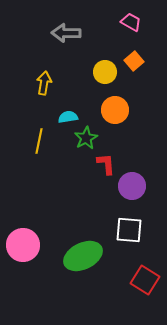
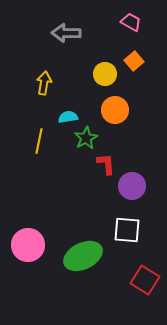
yellow circle: moved 2 px down
white square: moved 2 px left
pink circle: moved 5 px right
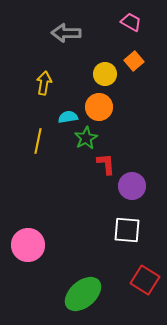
orange circle: moved 16 px left, 3 px up
yellow line: moved 1 px left
green ellipse: moved 38 px down; rotated 15 degrees counterclockwise
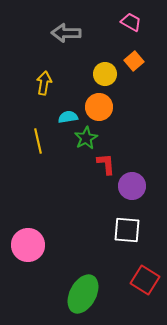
yellow line: rotated 25 degrees counterclockwise
green ellipse: rotated 21 degrees counterclockwise
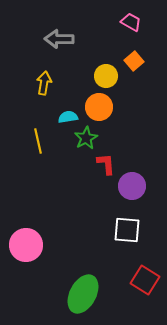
gray arrow: moved 7 px left, 6 px down
yellow circle: moved 1 px right, 2 px down
pink circle: moved 2 px left
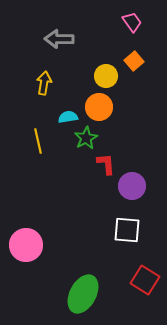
pink trapezoid: moved 1 px right; rotated 25 degrees clockwise
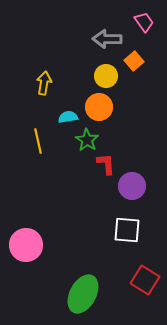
pink trapezoid: moved 12 px right
gray arrow: moved 48 px right
green star: moved 1 px right, 2 px down; rotated 10 degrees counterclockwise
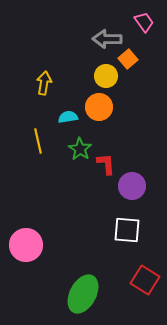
orange square: moved 6 px left, 2 px up
green star: moved 7 px left, 9 px down
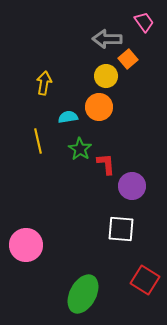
white square: moved 6 px left, 1 px up
